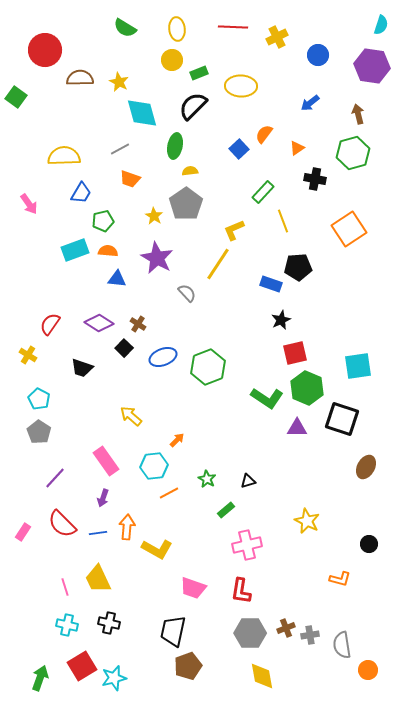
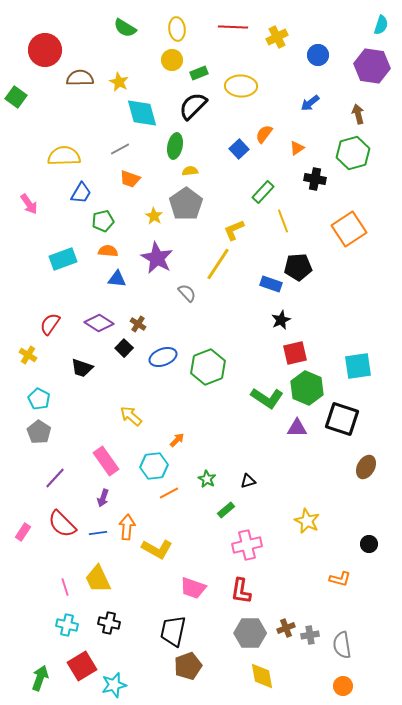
cyan rectangle at (75, 250): moved 12 px left, 9 px down
orange circle at (368, 670): moved 25 px left, 16 px down
cyan star at (114, 678): moved 7 px down
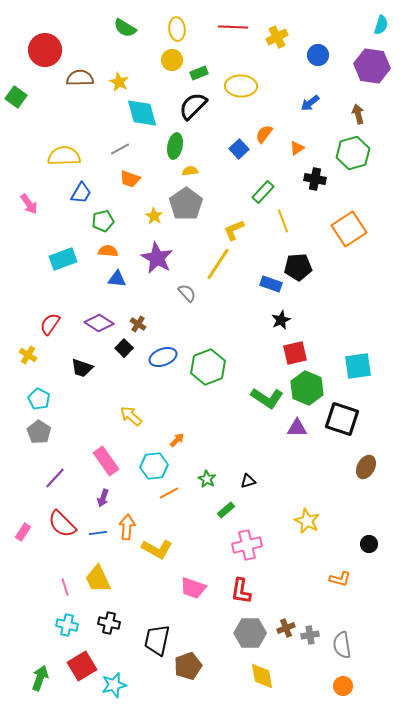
black trapezoid at (173, 631): moved 16 px left, 9 px down
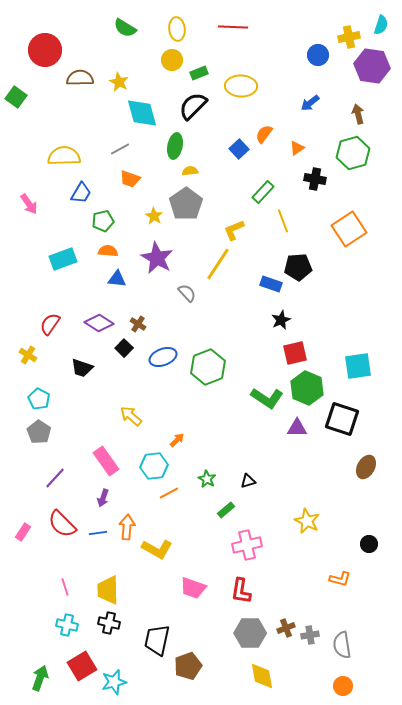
yellow cross at (277, 37): moved 72 px right; rotated 15 degrees clockwise
yellow trapezoid at (98, 579): moved 10 px right, 11 px down; rotated 24 degrees clockwise
cyan star at (114, 685): moved 3 px up
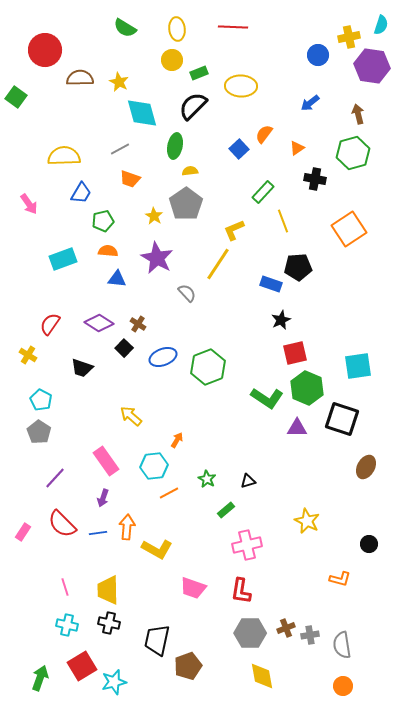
cyan pentagon at (39, 399): moved 2 px right, 1 px down
orange arrow at (177, 440): rotated 14 degrees counterclockwise
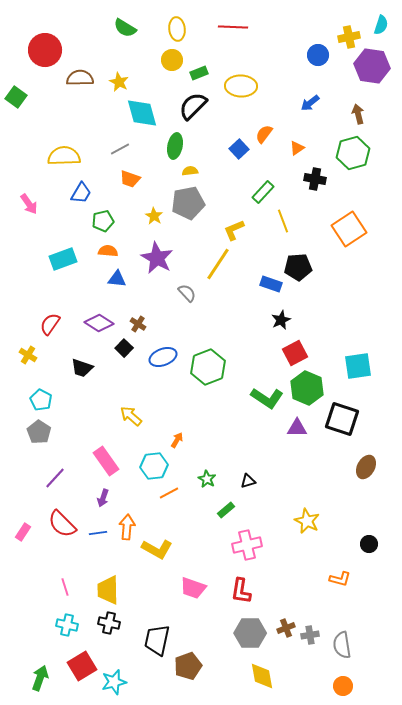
gray pentagon at (186, 204): moved 2 px right, 1 px up; rotated 24 degrees clockwise
red square at (295, 353): rotated 15 degrees counterclockwise
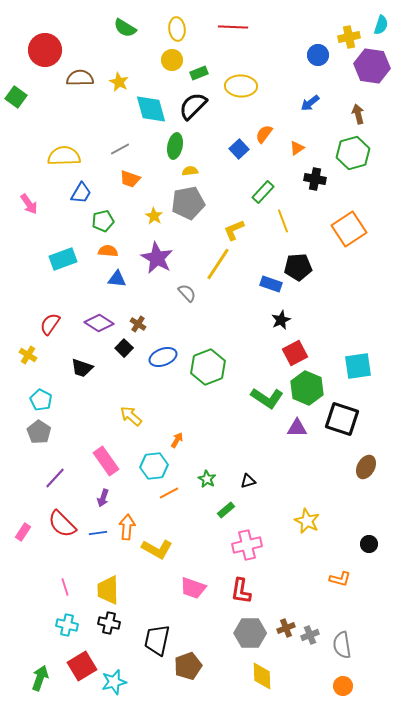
cyan diamond at (142, 113): moved 9 px right, 4 px up
gray cross at (310, 635): rotated 12 degrees counterclockwise
yellow diamond at (262, 676): rotated 8 degrees clockwise
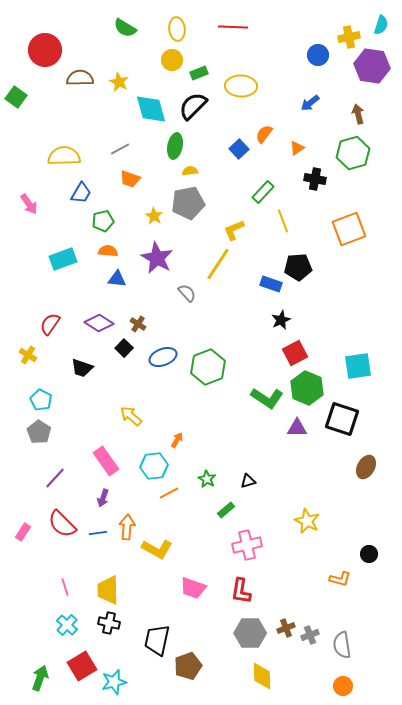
orange square at (349, 229): rotated 12 degrees clockwise
black circle at (369, 544): moved 10 px down
cyan cross at (67, 625): rotated 30 degrees clockwise
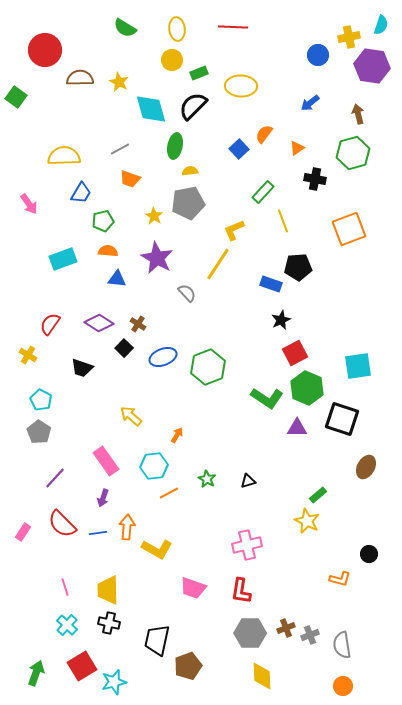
orange arrow at (177, 440): moved 5 px up
green rectangle at (226, 510): moved 92 px right, 15 px up
green arrow at (40, 678): moved 4 px left, 5 px up
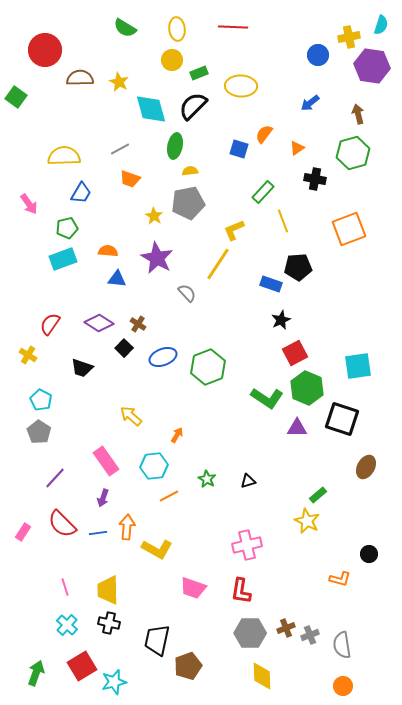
blue square at (239, 149): rotated 30 degrees counterclockwise
green pentagon at (103, 221): moved 36 px left, 7 px down
orange line at (169, 493): moved 3 px down
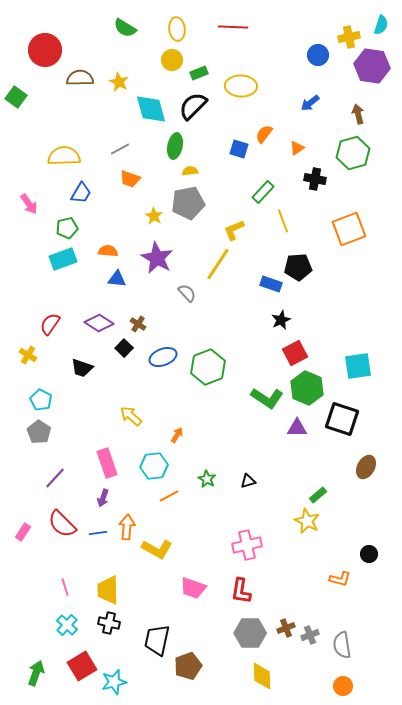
pink rectangle at (106, 461): moved 1 px right, 2 px down; rotated 16 degrees clockwise
